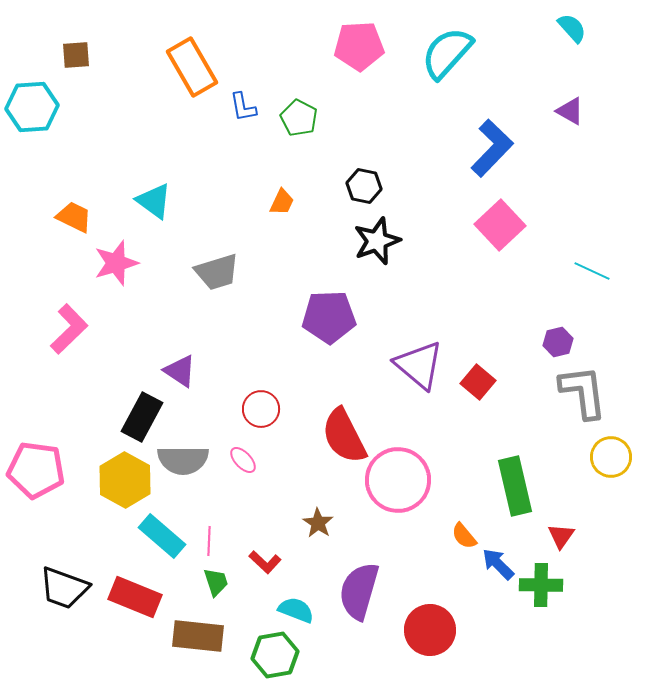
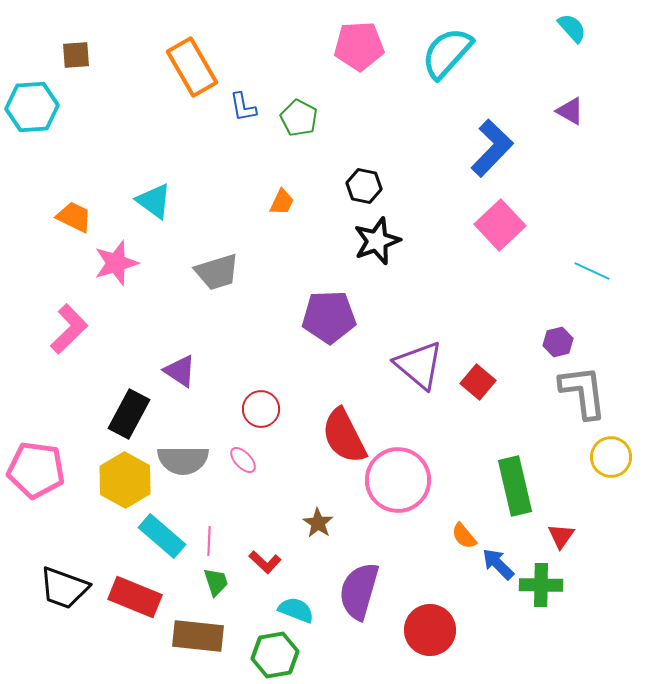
black rectangle at (142, 417): moved 13 px left, 3 px up
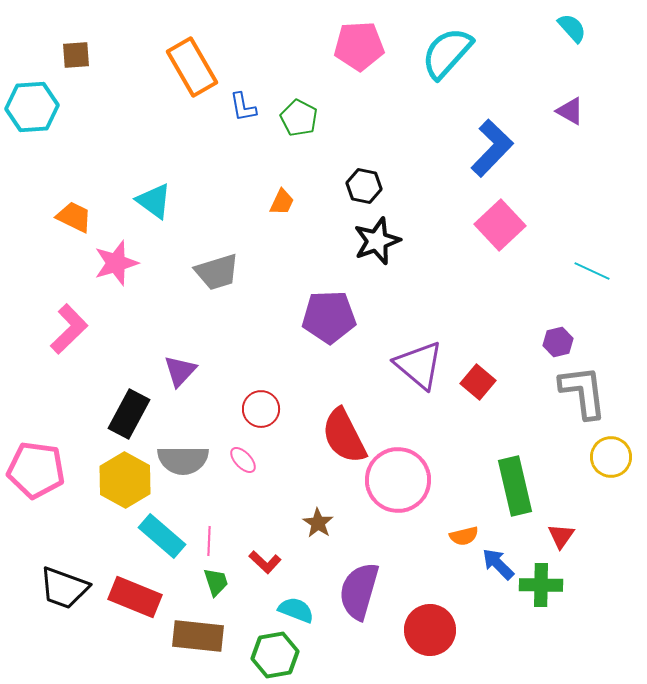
purple triangle at (180, 371): rotated 39 degrees clockwise
orange semicircle at (464, 536): rotated 64 degrees counterclockwise
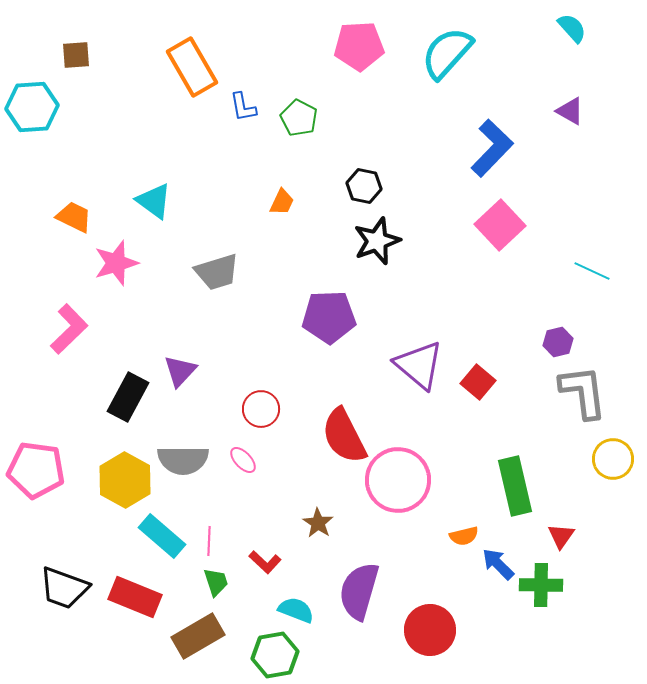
black rectangle at (129, 414): moved 1 px left, 17 px up
yellow circle at (611, 457): moved 2 px right, 2 px down
brown rectangle at (198, 636): rotated 36 degrees counterclockwise
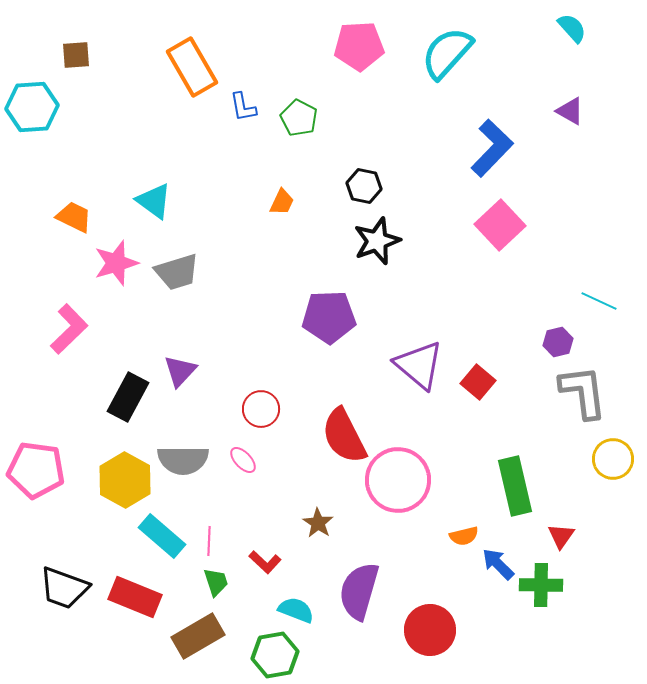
cyan line at (592, 271): moved 7 px right, 30 px down
gray trapezoid at (217, 272): moved 40 px left
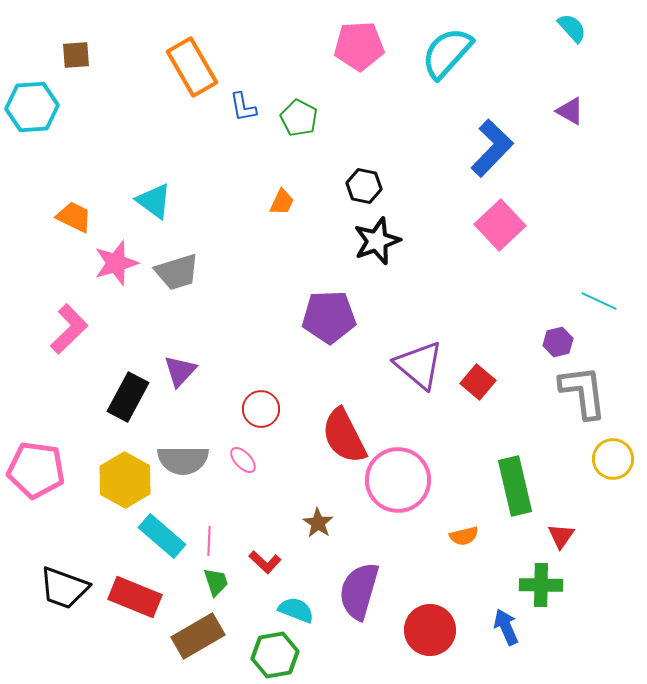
blue arrow at (498, 564): moved 8 px right, 63 px down; rotated 21 degrees clockwise
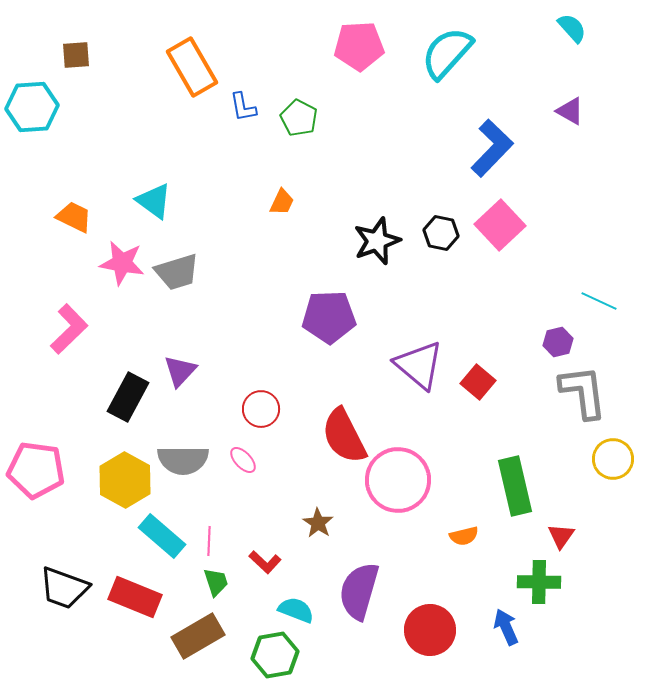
black hexagon at (364, 186): moved 77 px right, 47 px down
pink star at (116, 263): moved 6 px right; rotated 27 degrees clockwise
green cross at (541, 585): moved 2 px left, 3 px up
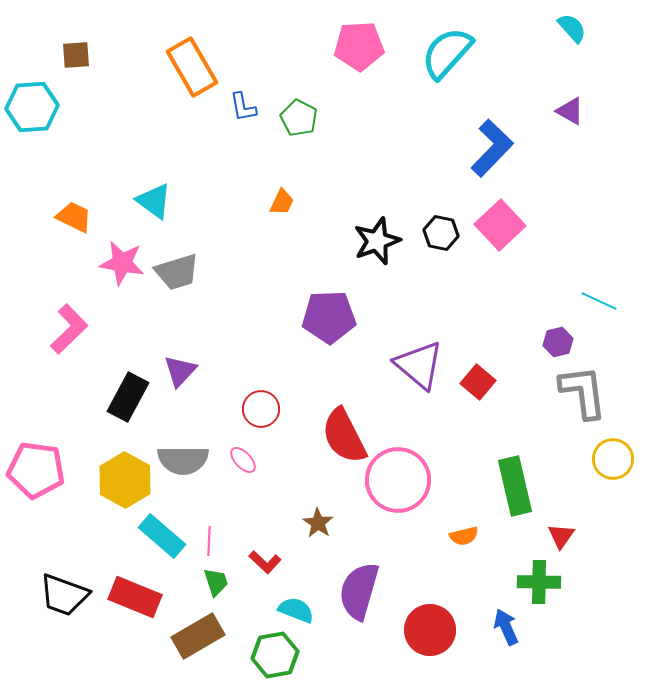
black trapezoid at (64, 588): moved 7 px down
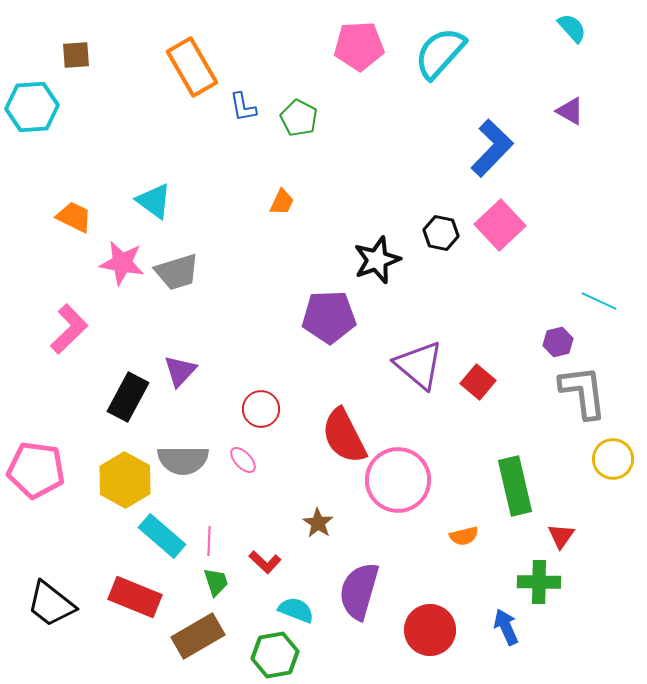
cyan semicircle at (447, 53): moved 7 px left
black star at (377, 241): moved 19 px down
black trapezoid at (64, 595): moved 13 px left, 9 px down; rotated 18 degrees clockwise
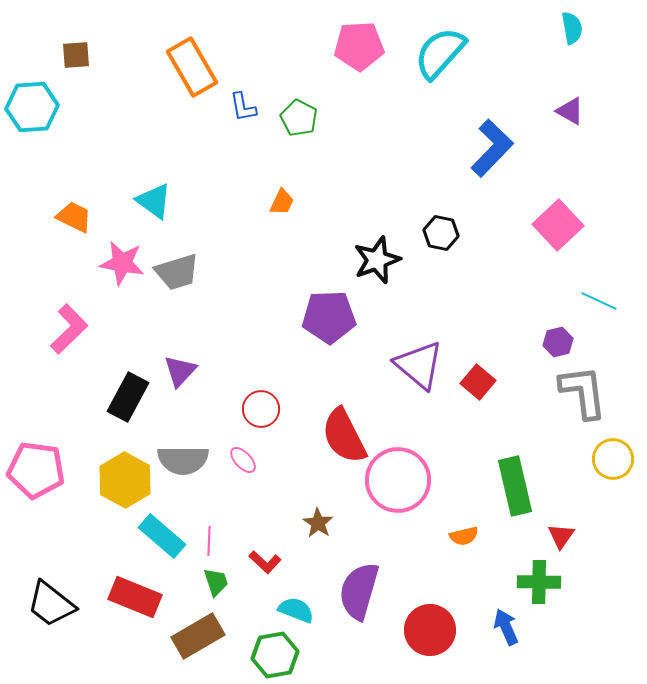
cyan semicircle at (572, 28): rotated 32 degrees clockwise
pink square at (500, 225): moved 58 px right
